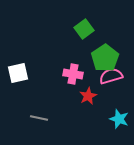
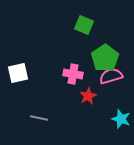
green square: moved 4 px up; rotated 30 degrees counterclockwise
cyan star: moved 2 px right
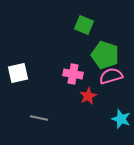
green pentagon: moved 3 px up; rotated 20 degrees counterclockwise
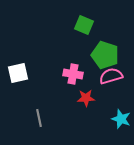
red star: moved 2 px left, 2 px down; rotated 24 degrees clockwise
gray line: rotated 66 degrees clockwise
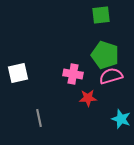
green square: moved 17 px right, 10 px up; rotated 30 degrees counterclockwise
red star: moved 2 px right
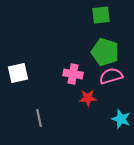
green pentagon: moved 3 px up
